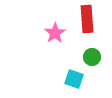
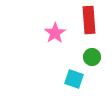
red rectangle: moved 2 px right, 1 px down
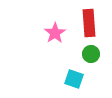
red rectangle: moved 3 px down
green circle: moved 1 px left, 3 px up
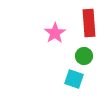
green circle: moved 7 px left, 2 px down
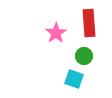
pink star: moved 1 px right
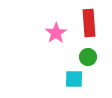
green circle: moved 4 px right, 1 px down
cyan square: rotated 18 degrees counterclockwise
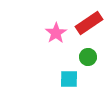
red rectangle: rotated 60 degrees clockwise
cyan square: moved 5 px left
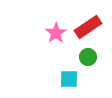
red rectangle: moved 1 px left, 4 px down
